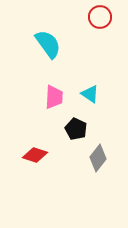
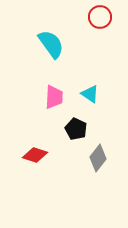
cyan semicircle: moved 3 px right
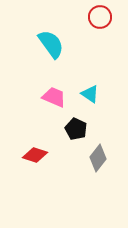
pink trapezoid: rotated 70 degrees counterclockwise
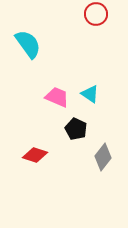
red circle: moved 4 px left, 3 px up
cyan semicircle: moved 23 px left
pink trapezoid: moved 3 px right
gray diamond: moved 5 px right, 1 px up
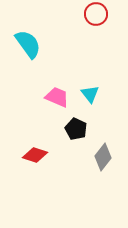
cyan triangle: rotated 18 degrees clockwise
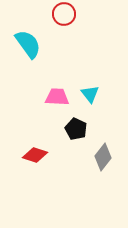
red circle: moved 32 px left
pink trapezoid: rotated 20 degrees counterclockwise
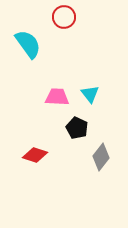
red circle: moved 3 px down
black pentagon: moved 1 px right, 1 px up
gray diamond: moved 2 px left
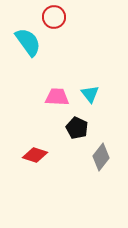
red circle: moved 10 px left
cyan semicircle: moved 2 px up
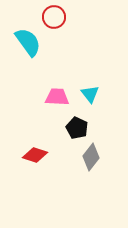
gray diamond: moved 10 px left
